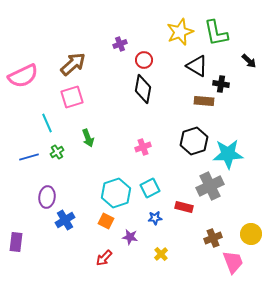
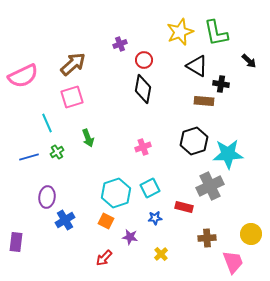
brown cross: moved 6 px left; rotated 18 degrees clockwise
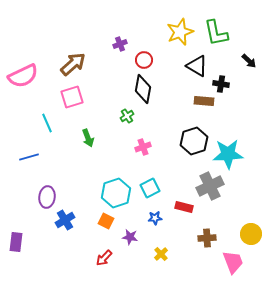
green cross: moved 70 px right, 36 px up
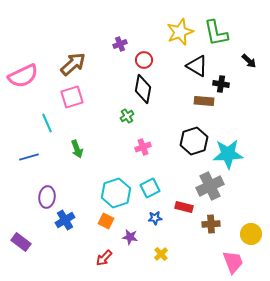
green arrow: moved 11 px left, 11 px down
brown cross: moved 4 px right, 14 px up
purple rectangle: moved 5 px right; rotated 60 degrees counterclockwise
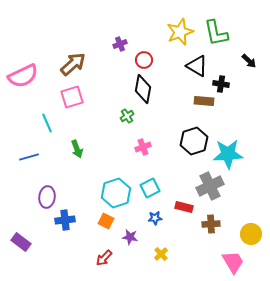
blue cross: rotated 24 degrees clockwise
pink trapezoid: rotated 10 degrees counterclockwise
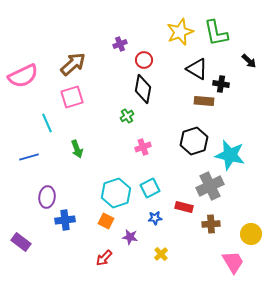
black triangle: moved 3 px down
cyan star: moved 2 px right, 1 px down; rotated 16 degrees clockwise
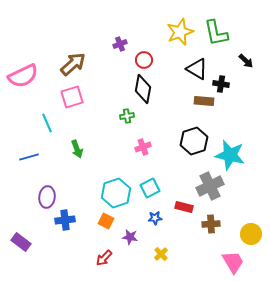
black arrow: moved 3 px left
green cross: rotated 24 degrees clockwise
